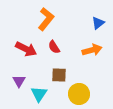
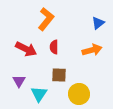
red semicircle: rotated 32 degrees clockwise
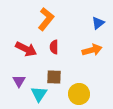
brown square: moved 5 px left, 2 px down
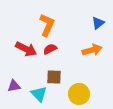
orange L-shape: moved 1 px right, 6 px down; rotated 15 degrees counterclockwise
red semicircle: moved 4 px left, 2 px down; rotated 64 degrees clockwise
purple triangle: moved 5 px left, 5 px down; rotated 48 degrees clockwise
cyan triangle: rotated 18 degrees counterclockwise
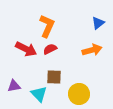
orange L-shape: moved 1 px down
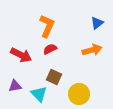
blue triangle: moved 1 px left
red arrow: moved 5 px left, 6 px down
brown square: rotated 21 degrees clockwise
purple triangle: moved 1 px right
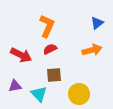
brown square: moved 2 px up; rotated 28 degrees counterclockwise
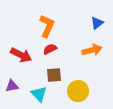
purple triangle: moved 3 px left
yellow circle: moved 1 px left, 3 px up
